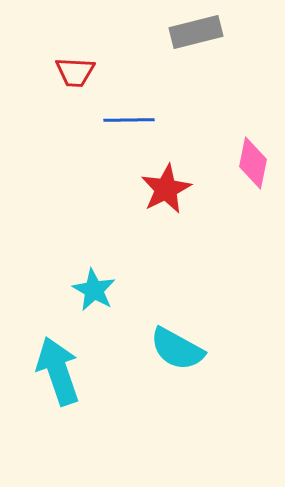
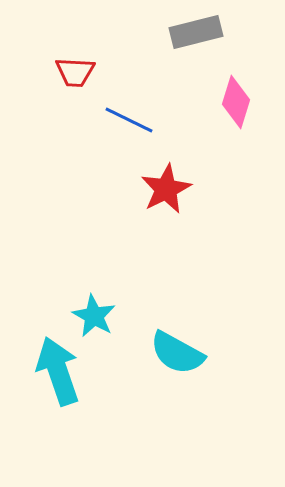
blue line: rotated 27 degrees clockwise
pink diamond: moved 17 px left, 61 px up; rotated 6 degrees clockwise
cyan star: moved 26 px down
cyan semicircle: moved 4 px down
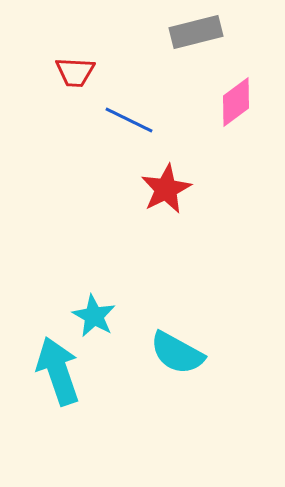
pink diamond: rotated 36 degrees clockwise
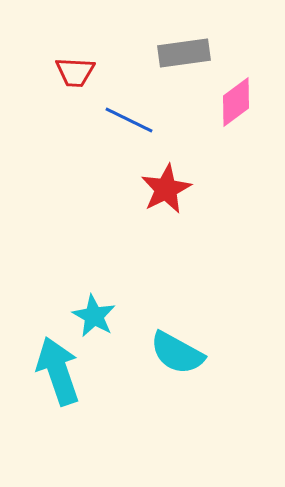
gray rectangle: moved 12 px left, 21 px down; rotated 6 degrees clockwise
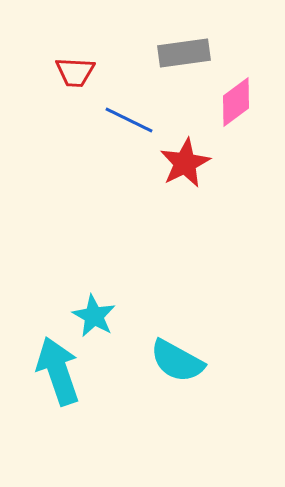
red star: moved 19 px right, 26 px up
cyan semicircle: moved 8 px down
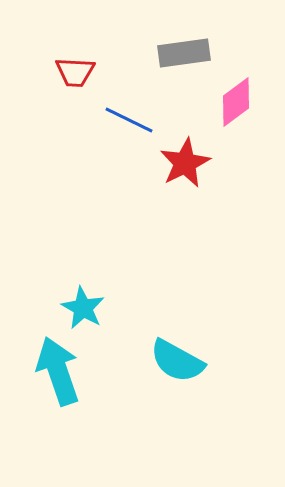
cyan star: moved 11 px left, 8 px up
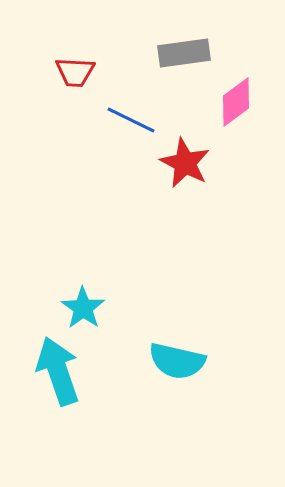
blue line: moved 2 px right
red star: rotated 18 degrees counterclockwise
cyan star: rotated 6 degrees clockwise
cyan semicircle: rotated 16 degrees counterclockwise
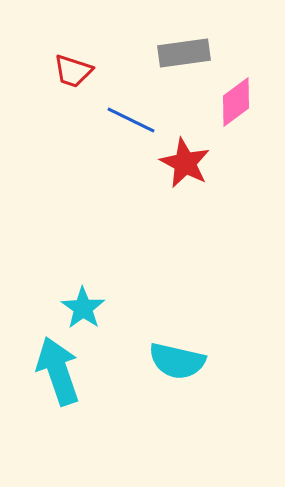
red trapezoid: moved 2 px left, 1 px up; rotated 15 degrees clockwise
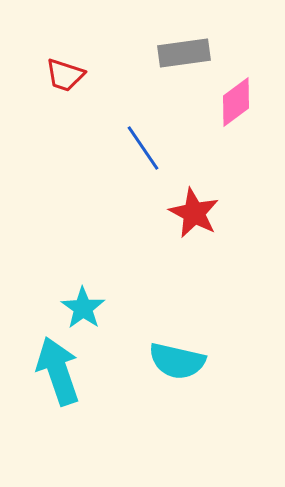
red trapezoid: moved 8 px left, 4 px down
blue line: moved 12 px right, 28 px down; rotated 30 degrees clockwise
red star: moved 9 px right, 50 px down
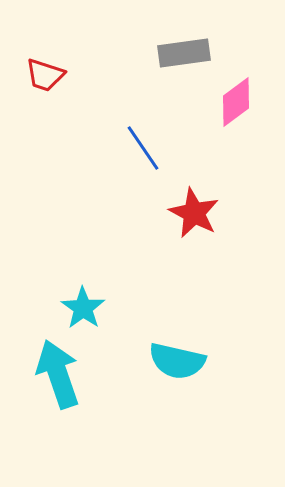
red trapezoid: moved 20 px left
cyan arrow: moved 3 px down
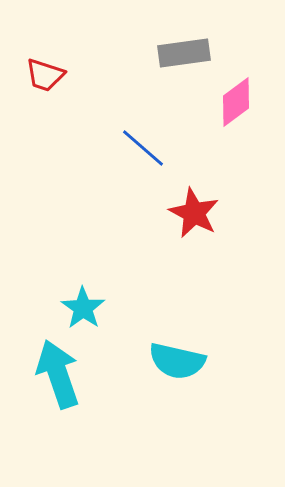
blue line: rotated 15 degrees counterclockwise
